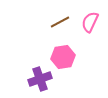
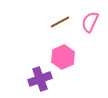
pink hexagon: rotated 15 degrees counterclockwise
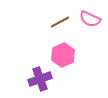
pink semicircle: moved 3 px up; rotated 90 degrees counterclockwise
pink hexagon: moved 2 px up
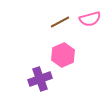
pink semicircle: rotated 40 degrees counterclockwise
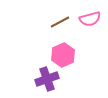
purple cross: moved 7 px right
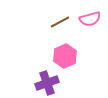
pink hexagon: moved 2 px right, 1 px down
purple cross: moved 4 px down
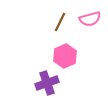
brown line: rotated 36 degrees counterclockwise
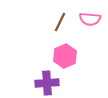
pink semicircle: rotated 20 degrees clockwise
purple cross: rotated 15 degrees clockwise
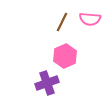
brown line: moved 2 px right
purple cross: rotated 15 degrees counterclockwise
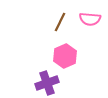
brown line: moved 2 px left
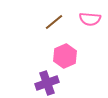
brown line: moved 6 px left; rotated 24 degrees clockwise
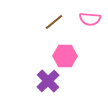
pink hexagon: rotated 25 degrees clockwise
purple cross: moved 1 px right, 2 px up; rotated 25 degrees counterclockwise
